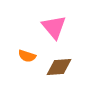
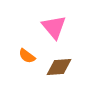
orange semicircle: rotated 18 degrees clockwise
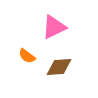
pink triangle: rotated 44 degrees clockwise
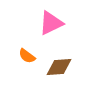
pink triangle: moved 3 px left, 4 px up
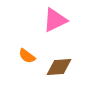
pink triangle: moved 4 px right, 3 px up
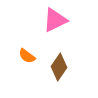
brown diamond: rotated 52 degrees counterclockwise
